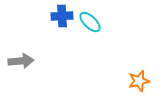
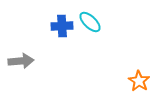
blue cross: moved 10 px down
orange star: rotated 25 degrees counterclockwise
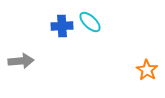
orange star: moved 8 px right, 11 px up
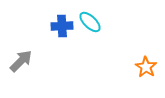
gray arrow: rotated 40 degrees counterclockwise
orange star: moved 1 px left, 3 px up
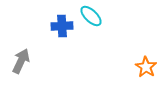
cyan ellipse: moved 1 px right, 6 px up
gray arrow: rotated 20 degrees counterclockwise
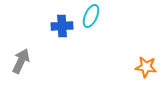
cyan ellipse: rotated 70 degrees clockwise
orange star: rotated 25 degrees counterclockwise
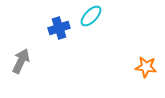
cyan ellipse: rotated 20 degrees clockwise
blue cross: moved 3 px left, 2 px down; rotated 15 degrees counterclockwise
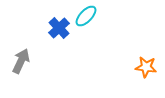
cyan ellipse: moved 5 px left
blue cross: rotated 25 degrees counterclockwise
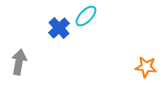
gray arrow: moved 2 px left, 1 px down; rotated 15 degrees counterclockwise
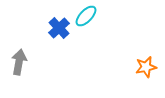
orange star: rotated 20 degrees counterclockwise
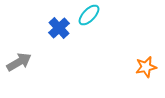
cyan ellipse: moved 3 px right, 1 px up
gray arrow: rotated 50 degrees clockwise
